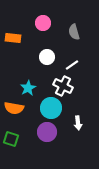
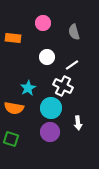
purple circle: moved 3 px right
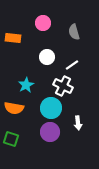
cyan star: moved 2 px left, 3 px up
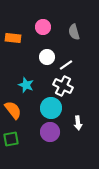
pink circle: moved 4 px down
white line: moved 6 px left
cyan star: rotated 21 degrees counterclockwise
orange semicircle: moved 1 px left, 2 px down; rotated 138 degrees counterclockwise
green square: rotated 28 degrees counterclockwise
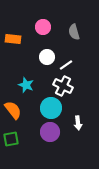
orange rectangle: moved 1 px down
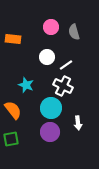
pink circle: moved 8 px right
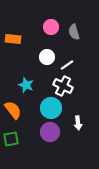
white line: moved 1 px right
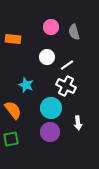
white cross: moved 3 px right
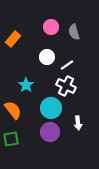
orange rectangle: rotated 56 degrees counterclockwise
cyan star: rotated 14 degrees clockwise
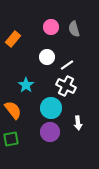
gray semicircle: moved 3 px up
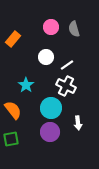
white circle: moved 1 px left
